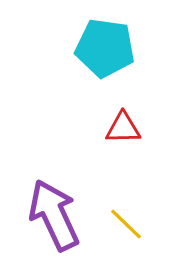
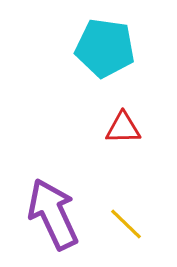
purple arrow: moved 1 px left, 1 px up
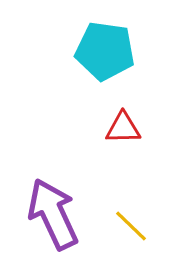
cyan pentagon: moved 3 px down
yellow line: moved 5 px right, 2 px down
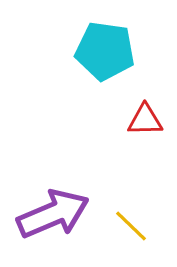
red triangle: moved 22 px right, 8 px up
purple arrow: rotated 92 degrees clockwise
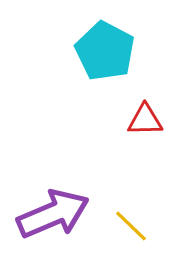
cyan pentagon: rotated 20 degrees clockwise
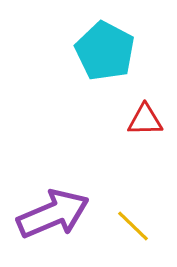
yellow line: moved 2 px right
